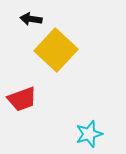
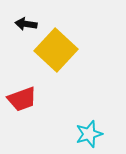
black arrow: moved 5 px left, 5 px down
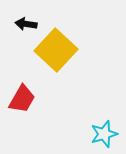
red trapezoid: rotated 40 degrees counterclockwise
cyan star: moved 15 px right
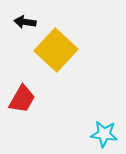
black arrow: moved 1 px left, 2 px up
cyan star: rotated 24 degrees clockwise
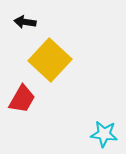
yellow square: moved 6 px left, 10 px down
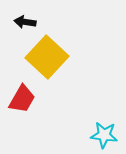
yellow square: moved 3 px left, 3 px up
cyan star: moved 1 px down
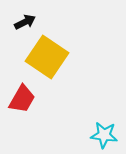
black arrow: rotated 145 degrees clockwise
yellow square: rotated 9 degrees counterclockwise
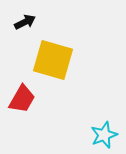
yellow square: moved 6 px right, 3 px down; rotated 18 degrees counterclockwise
cyan star: rotated 28 degrees counterclockwise
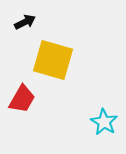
cyan star: moved 13 px up; rotated 20 degrees counterclockwise
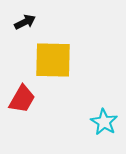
yellow square: rotated 15 degrees counterclockwise
